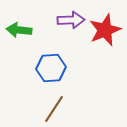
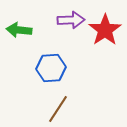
red star: rotated 12 degrees counterclockwise
brown line: moved 4 px right
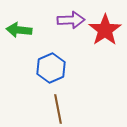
blue hexagon: rotated 20 degrees counterclockwise
brown line: rotated 44 degrees counterclockwise
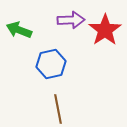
green arrow: rotated 15 degrees clockwise
blue hexagon: moved 4 px up; rotated 12 degrees clockwise
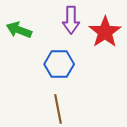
purple arrow: rotated 92 degrees clockwise
red star: moved 2 px down
blue hexagon: moved 8 px right; rotated 12 degrees clockwise
